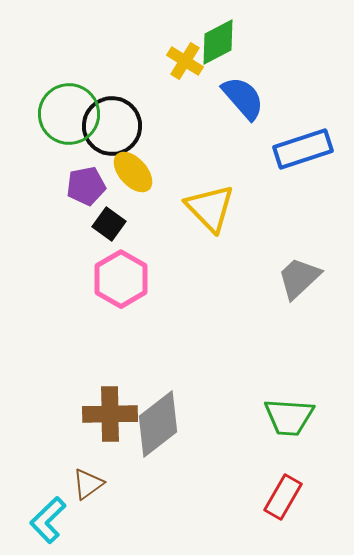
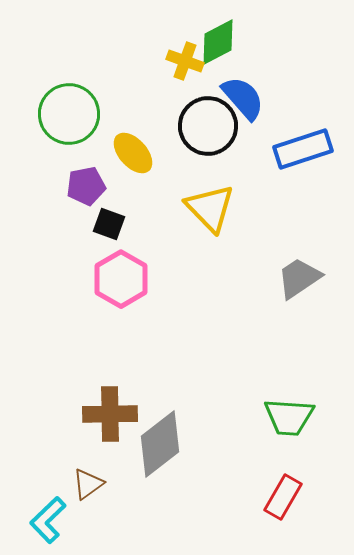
yellow cross: rotated 12 degrees counterclockwise
black circle: moved 96 px right
yellow ellipse: moved 19 px up
black square: rotated 16 degrees counterclockwise
gray trapezoid: rotated 9 degrees clockwise
gray diamond: moved 2 px right, 20 px down
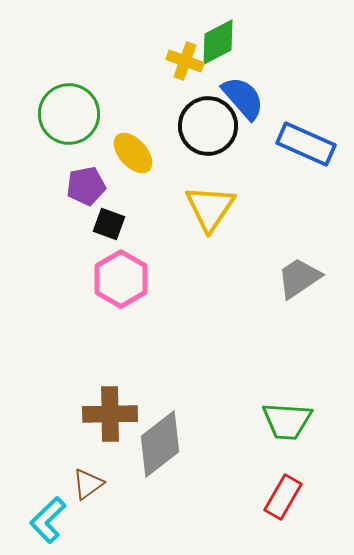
blue rectangle: moved 3 px right, 5 px up; rotated 42 degrees clockwise
yellow triangle: rotated 18 degrees clockwise
green trapezoid: moved 2 px left, 4 px down
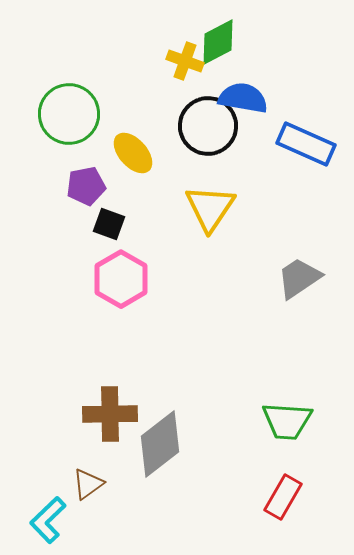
blue semicircle: rotated 39 degrees counterclockwise
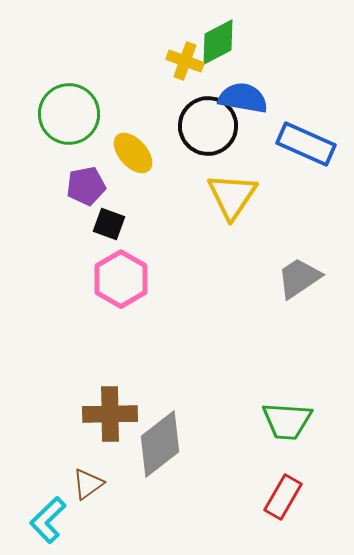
yellow triangle: moved 22 px right, 12 px up
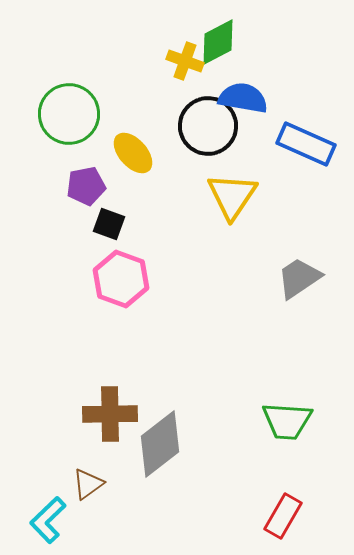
pink hexagon: rotated 10 degrees counterclockwise
red rectangle: moved 19 px down
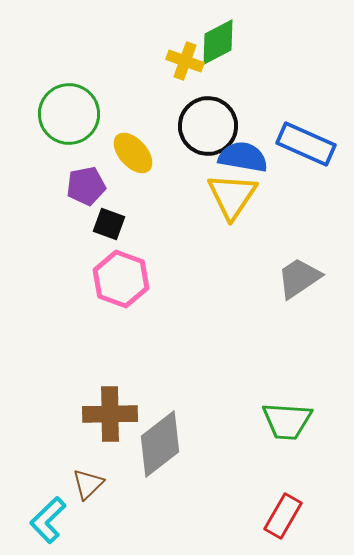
blue semicircle: moved 59 px down
brown triangle: rotated 8 degrees counterclockwise
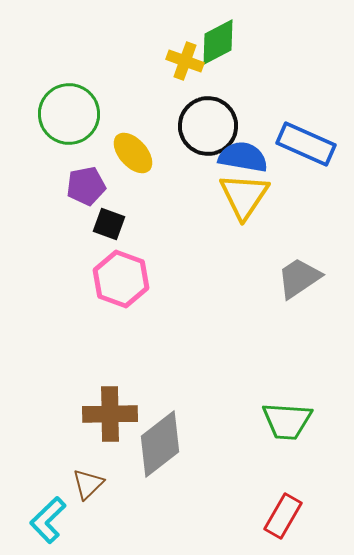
yellow triangle: moved 12 px right
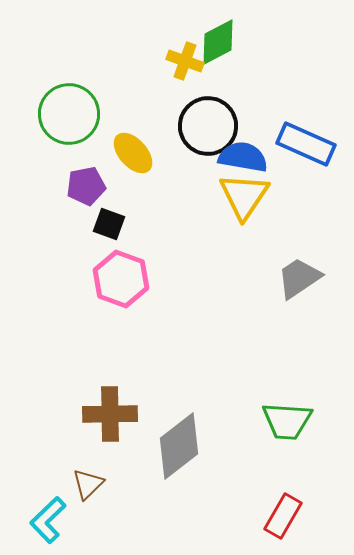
gray diamond: moved 19 px right, 2 px down
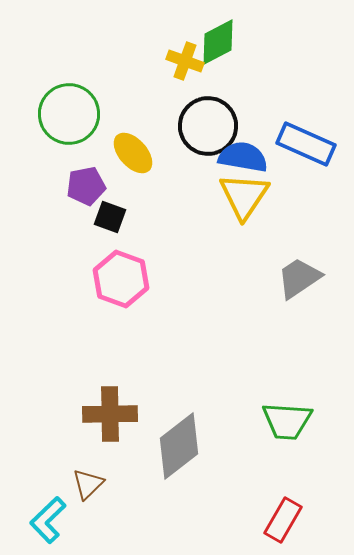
black square: moved 1 px right, 7 px up
red rectangle: moved 4 px down
